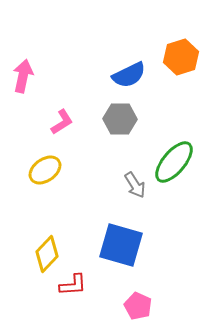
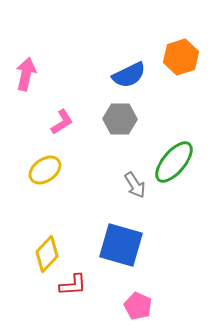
pink arrow: moved 3 px right, 2 px up
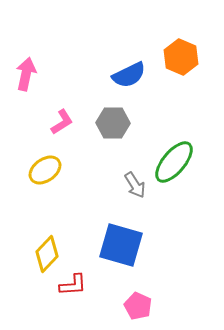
orange hexagon: rotated 20 degrees counterclockwise
gray hexagon: moved 7 px left, 4 px down
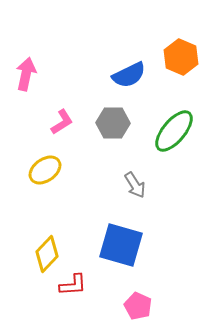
green ellipse: moved 31 px up
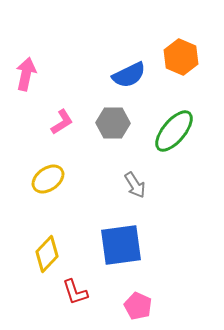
yellow ellipse: moved 3 px right, 9 px down
blue square: rotated 24 degrees counterclockwise
red L-shape: moved 2 px right, 7 px down; rotated 76 degrees clockwise
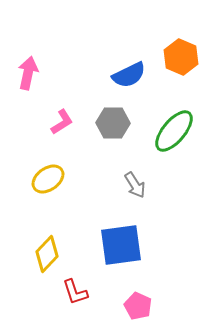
pink arrow: moved 2 px right, 1 px up
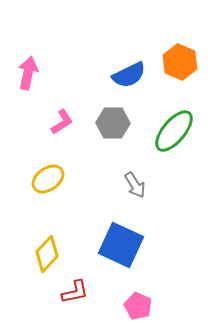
orange hexagon: moved 1 px left, 5 px down
blue square: rotated 33 degrees clockwise
red L-shape: rotated 84 degrees counterclockwise
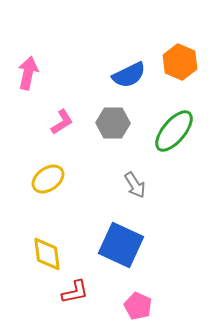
yellow diamond: rotated 51 degrees counterclockwise
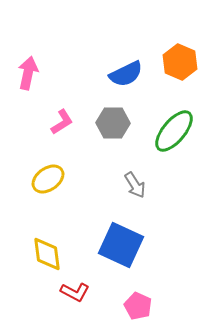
blue semicircle: moved 3 px left, 1 px up
red L-shape: rotated 40 degrees clockwise
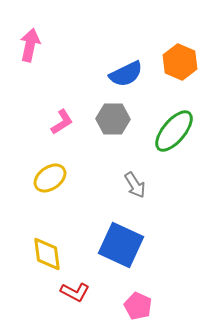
pink arrow: moved 2 px right, 28 px up
gray hexagon: moved 4 px up
yellow ellipse: moved 2 px right, 1 px up
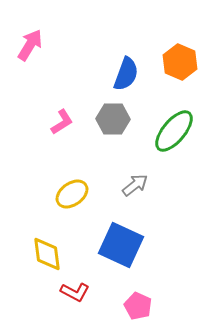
pink arrow: rotated 20 degrees clockwise
blue semicircle: rotated 44 degrees counterclockwise
yellow ellipse: moved 22 px right, 16 px down
gray arrow: rotated 96 degrees counterclockwise
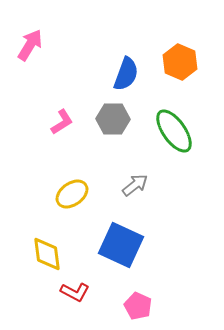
green ellipse: rotated 75 degrees counterclockwise
